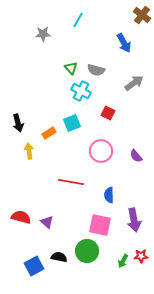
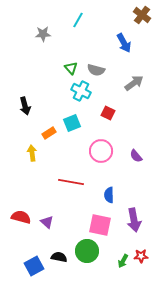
black arrow: moved 7 px right, 17 px up
yellow arrow: moved 3 px right, 2 px down
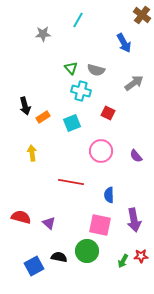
cyan cross: rotated 12 degrees counterclockwise
orange rectangle: moved 6 px left, 16 px up
purple triangle: moved 2 px right, 1 px down
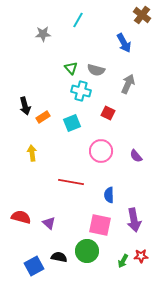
gray arrow: moved 6 px left, 1 px down; rotated 30 degrees counterclockwise
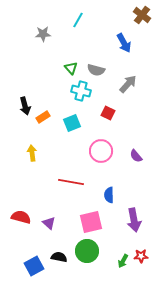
gray arrow: rotated 18 degrees clockwise
pink square: moved 9 px left, 3 px up; rotated 25 degrees counterclockwise
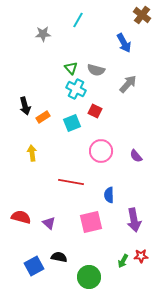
cyan cross: moved 5 px left, 2 px up; rotated 12 degrees clockwise
red square: moved 13 px left, 2 px up
green circle: moved 2 px right, 26 px down
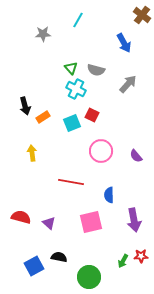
red square: moved 3 px left, 4 px down
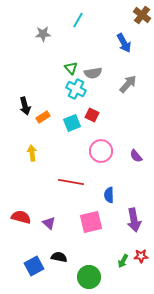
gray semicircle: moved 3 px left, 3 px down; rotated 24 degrees counterclockwise
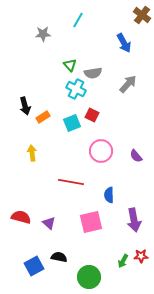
green triangle: moved 1 px left, 3 px up
